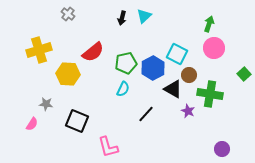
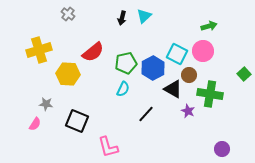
green arrow: moved 2 px down; rotated 56 degrees clockwise
pink circle: moved 11 px left, 3 px down
pink semicircle: moved 3 px right
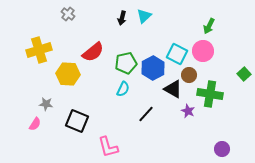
green arrow: rotated 133 degrees clockwise
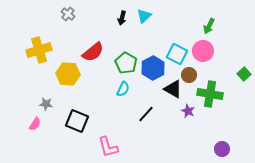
green pentagon: rotated 30 degrees counterclockwise
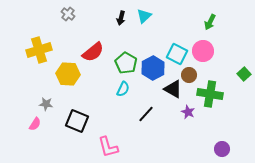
black arrow: moved 1 px left
green arrow: moved 1 px right, 4 px up
purple star: moved 1 px down
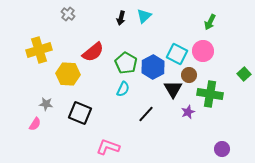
blue hexagon: moved 1 px up
black triangle: rotated 30 degrees clockwise
purple star: rotated 24 degrees clockwise
black square: moved 3 px right, 8 px up
pink L-shape: rotated 125 degrees clockwise
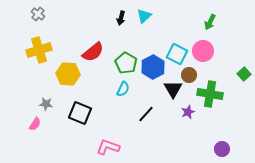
gray cross: moved 30 px left
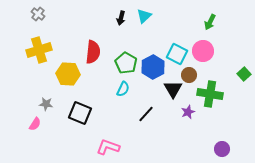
red semicircle: rotated 45 degrees counterclockwise
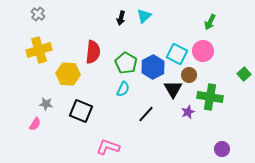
green cross: moved 3 px down
black square: moved 1 px right, 2 px up
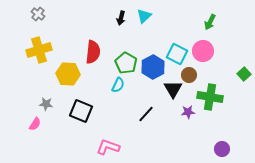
cyan semicircle: moved 5 px left, 4 px up
purple star: rotated 16 degrees clockwise
